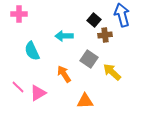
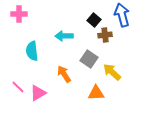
cyan semicircle: rotated 18 degrees clockwise
orange triangle: moved 11 px right, 8 px up
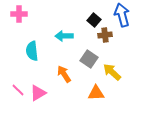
pink line: moved 3 px down
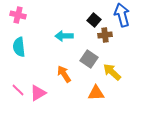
pink cross: moved 1 px left, 1 px down; rotated 14 degrees clockwise
cyan semicircle: moved 13 px left, 4 px up
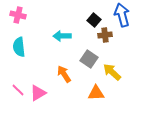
cyan arrow: moved 2 px left
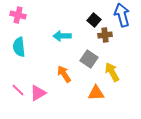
yellow arrow: rotated 18 degrees clockwise
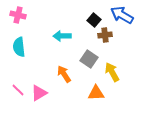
blue arrow: rotated 45 degrees counterclockwise
pink triangle: moved 1 px right
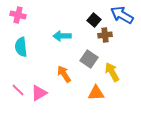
cyan semicircle: moved 2 px right
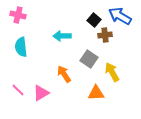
blue arrow: moved 2 px left, 1 px down
pink triangle: moved 2 px right
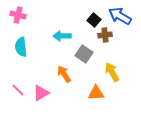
gray square: moved 5 px left, 5 px up
